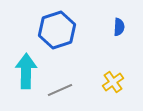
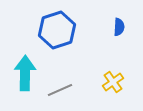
cyan arrow: moved 1 px left, 2 px down
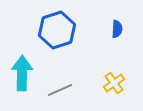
blue semicircle: moved 2 px left, 2 px down
cyan arrow: moved 3 px left
yellow cross: moved 1 px right, 1 px down
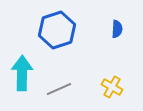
yellow cross: moved 2 px left, 4 px down; rotated 25 degrees counterclockwise
gray line: moved 1 px left, 1 px up
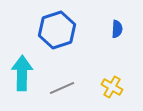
gray line: moved 3 px right, 1 px up
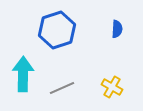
cyan arrow: moved 1 px right, 1 px down
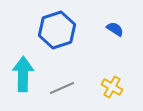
blue semicircle: moved 2 px left; rotated 60 degrees counterclockwise
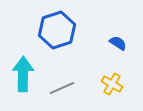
blue semicircle: moved 3 px right, 14 px down
yellow cross: moved 3 px up
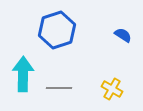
blue semicircle: moved 5 px right, 8 px up
yellow cross: moved 5 px down
gray line: moved 3 px left; rotated 25 degrees clockwise
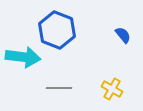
blue hexagon: rotated 21 degrees counterclockwise
blue semicircle: rotated 18 degrees clockwise
cyan arrow: moved 17 px up; rotated 96 degrees clockwise
